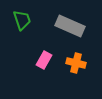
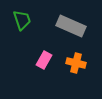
gray rectangle: moved 1 px right
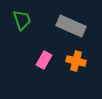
orange cross: moved 2 px up
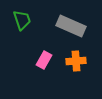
orange cross: rotated 18 degrees counterclockwise
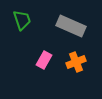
orange cross: moved 1 px down; rotated 18 degrees counterclockwise
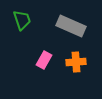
orange cross: rotated 18 degrees clockwise
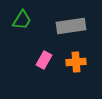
green trapezoid: rotated 50 degrees clockwise
gray rectangle: rotated 32 degrees counterclockwise
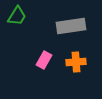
green trapezoid: moved 5 px left, 4 px up
